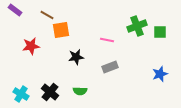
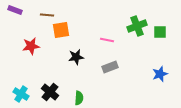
purple rectangle: rotated 16 degrees counterclockwise
brown line: rotated 24 degrees counterclockwise
green semicircle: moved 1 px left, 7 px down; rotated 88 degrees counterclockwise
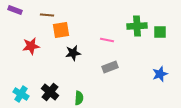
green cross: rotated 18 degrees clockwise
black star: moved 3 px left, 4 px up
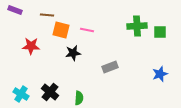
orange square: rotated 24 degrees clockwise
pink line: moved 20 px left, 10 px up
red star: rotated 12 degrees clockwise
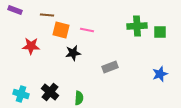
cyan cross: rotated 14 degrees counterclockwise
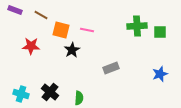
brown line: moved 6 px left; rotated 24 degrees clockwise
black star: moved 1 px left, 3 px up; rotated 21 degrees counterclockwise
gray rectangle: moved 1 px right, 1 px down
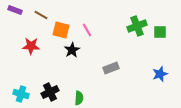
green cross: rotated 18 degrees counterclockwise
pink line: rotated 48 degrees clockwise
black cross: rotated 24 degrees clockwise
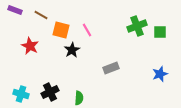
red star: moved 1 px left; rotated 24 degrees clockwise
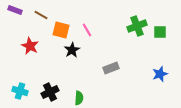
cyan cross: moved 1 px left, 3 px up
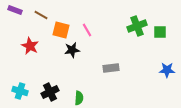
black star: rotated 21 degrees clockwise
gray rectangle: rotated 14 degrees clockwise
blue star: moved 7 px right, 4 px up; rotated 21 degrees clockwise
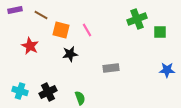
purple rectangle: rotated 32 degrees counterclockwise
green cross: moved 7 px up
black star: moved 2 px left, 4 px down
black cross: moved 2 px left
green semicircle: moved 1 px right; rotated 24 degrees counterclockwise
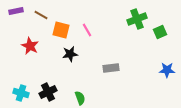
purple rectangle: moved 1 px right, 1 px down
green square: rotated 24 degrees counterclockwise
cyan cross: moved 1 px right, 2 px down
